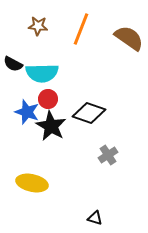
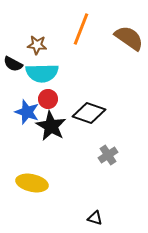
brown star: moved 1 px left, 19 px down
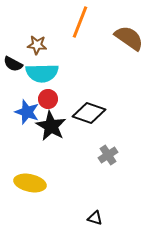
orange line: moved 1 px left, 7 px up
yellow ellipse: moved 2 px left
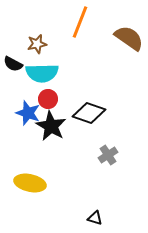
brown star: moved 1 px up; rotated 18 degrees counterclockwise
blue star: moved 1 px right, 1 px down
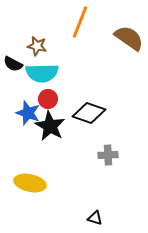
brown star: moved 2 px down; rotated 24 degrees clockwise
black star: moved 1 px left
gray cross: rotated 30 degrees clockwise
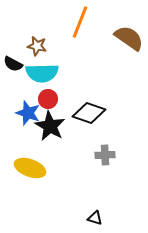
gray cross: moved 3 px left
yellow ellipse: moved 15 px up; rotated 8 degrees clockwise
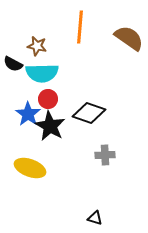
orange line: moved 5 px down; rotated 16 degrees counterclockwise
blue star: moved 1 px down; rotated 15 degrees clockwise
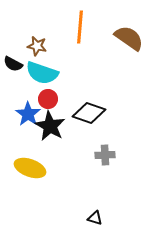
cyan semicircle: rotated 20 degrees clockwise
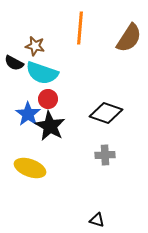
orange line: moved 1 px down
brown semicircle: rotated 88 degrees clockwise
brown star: moved 2 px left
black semicircle: moved 1 px right, 1 px up
black diamond: moved 17 px right
black triangle: moved 2 px right, 2 px down
